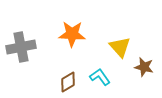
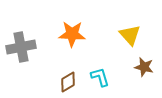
yellow triangle: moved 10 px right, 12 px up
cyan L-shape: rotated 20 degrees clockwise
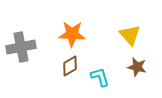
brown star: moved 7 px left
brown diamond: moved 2 px right, 16 px up
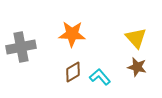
yellow triangle: moved 6 px right, 3 px down
brown diamond: moved 3 px right, 6 px down
cyan L-shape: rotated 25 degrees counterclockwise
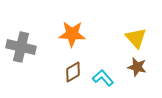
gray cross: rotated 24 degrees clockwise
cyan L-shape: moved 3 px right, 1 px down
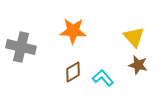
orange star: moved 1 px right, 3 px up
yellow triangle: moved 2 px left, 1 px up
brown star: moved 1 px right, 2 px up
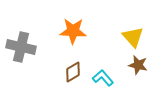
yellow triangle: moved 1 px left
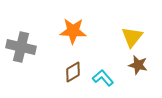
yellow triangle: moved 1 px left; rotated 20 degrees clockwise
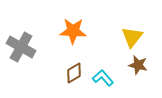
gray cross: rotated 16 degrees clockwise
brown diamond: moved 1 px right, 1 px down
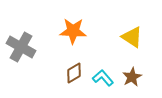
yellow triangle: rotated 35 degrees counterclockwise
brown star: moved 6 px left, 12 px down; rotated 30 degrees clockwise
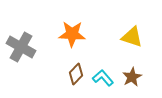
orange star: moved 1 px left, 3 px down
yellow triangle: rotated 15 degrees counterclockwise
brown diamond: moved 2 px right, 1 px down; rotated 15 degrees counterclockwise
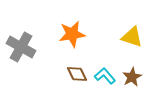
orange star: rotated 12 degrees counterclockwise
brown diamond: moved 1 px right; rotated 70 degrees counterclockwise
cyan L-shape: moved 2 px right, 2 px up
